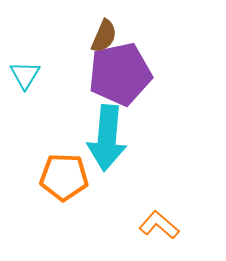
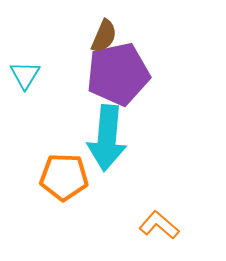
purple pentagon: moved 2 px left
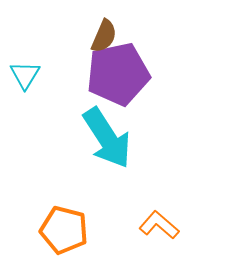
cyan arrow: rotated 38 degrees counterclockwise
orange pentagon: moved 53 px down; rotated 12 degrees clockwise
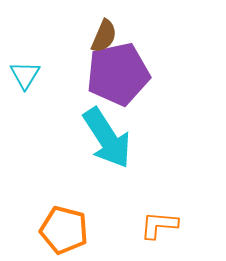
orange L-shape: rotated 36 degrees counterclockwise
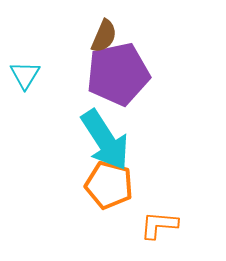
cyan arrow: moved 2 px left, 2 px down
orange pentagon: moved 45 px right, 45 px up
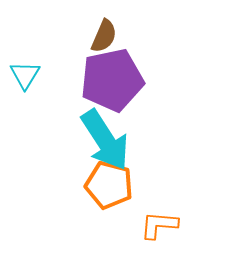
purple pentagon: moved 6 px left, 6 px down
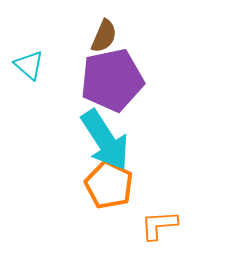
cyan triangle: moved 4 px right, 10 px up; rotated 20 degrees counterclockwise
orange pentagon: rotated 12 degrees clockwise
orange L-shape: rotated 9 degrees counterclockwise
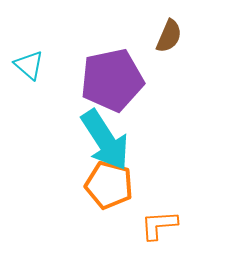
brown semicircle: moved 65 px right
orange pentagon: rotated 12 degrees counterclockwise
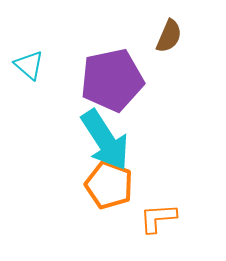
orange pentagon: rotated 6 degrees clockwise
orange L-shape: moved 1 px left, 7 px up
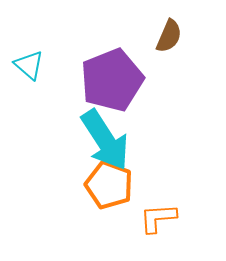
purple pentagon: rotated 10 degrees counterclockwise
